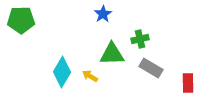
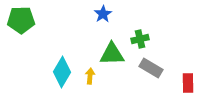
yellow arrow: rotated 63 degrees clockwise
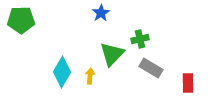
blue star: moved 2 px left, 1 px up
green triangle: rotated 44 degrees counterclockwise
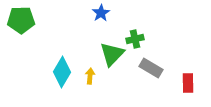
green cross: moved 5 px left
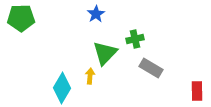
blue star: moved 5 px left, 1 px down
green pentagon: moved 2 px up
green triangle: moved 7 px left, 1 px up
cyan diamond: moved 16 px down
red rectangle: moved 9 px right, 8 px down
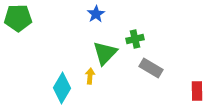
green pentagon: moved 3 px left
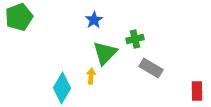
blue star: moved 2 px left, 6 px down
green pentagon: moved 1 px right, 1 px up; rotated 20 degrees counterclockwise
yellow arrow: moved 1 px right
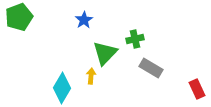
blue star: moved 10 px left
red rectangle: moved 2 px up; rotated 24 degrees counterclockwise
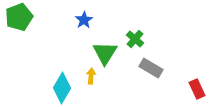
green cross: rotated 36 degrees counterclockwise
green triangle: rotated 12 degrees counterclockwise
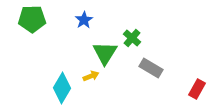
green pentagon: moved 13 px right, 2 px down; rotated 20 degrees clockwise
green cross: moved 3 px left, 1 px up
yellow arrow: rotated 63 degrees clockwise
red rectangle: rotated 54 degrees clockwise
